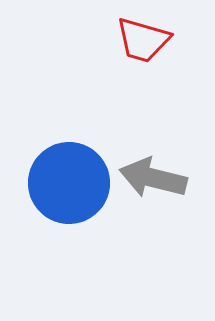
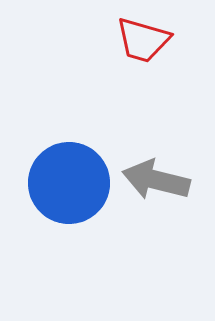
gray arrow: moved 3 px right, 2 px down
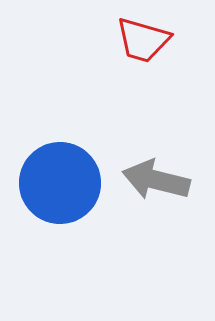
blue circle: moved 9 px left
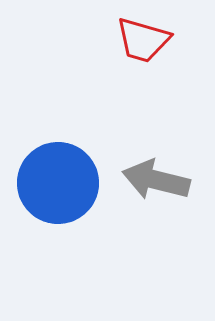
blue circle: moved 2 px left
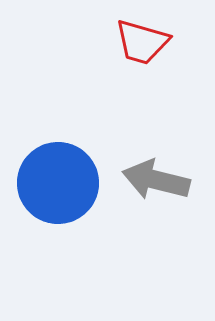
red trapezoid: moved 1 px left, 2 px down
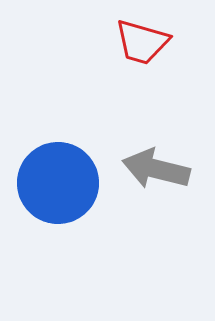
gray arrow: moved 11 px up
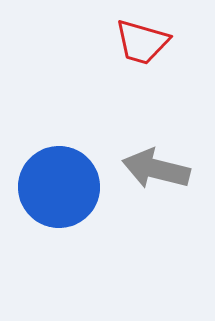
blue circle: moved 1 px right, 4 px down
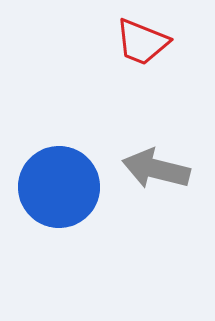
red trapezoid: rotated 6 degrees clockwise
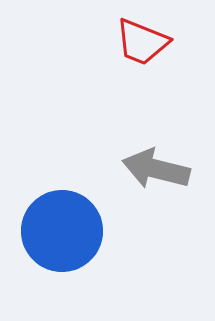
blue circle: moved 3 px right, 44 px down
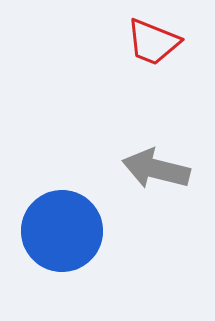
red trapezoid: moved 11 px right
